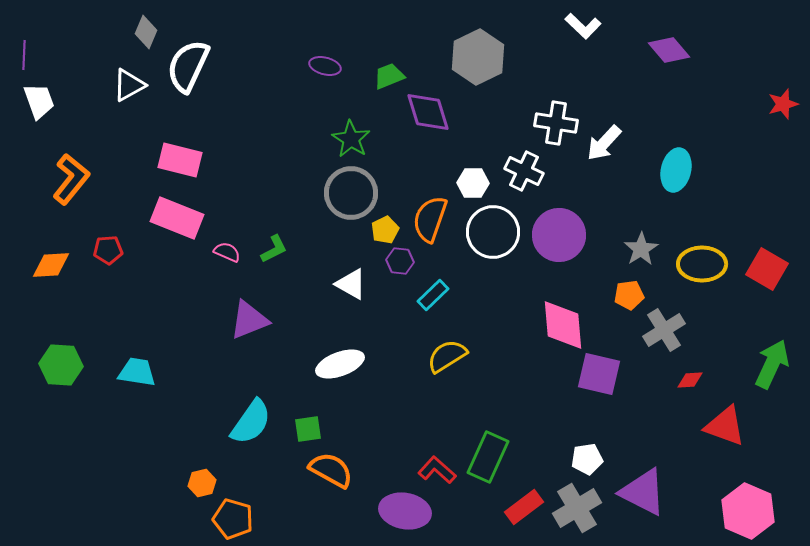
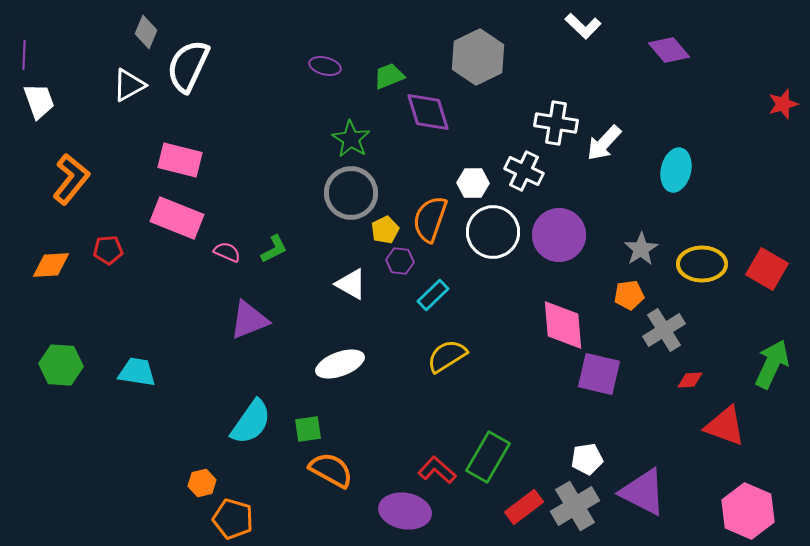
green rectangle at (488, 457): rotated 6 degrees clockwise
gray cross at (577, 508): moved 2 px left, 2 px up
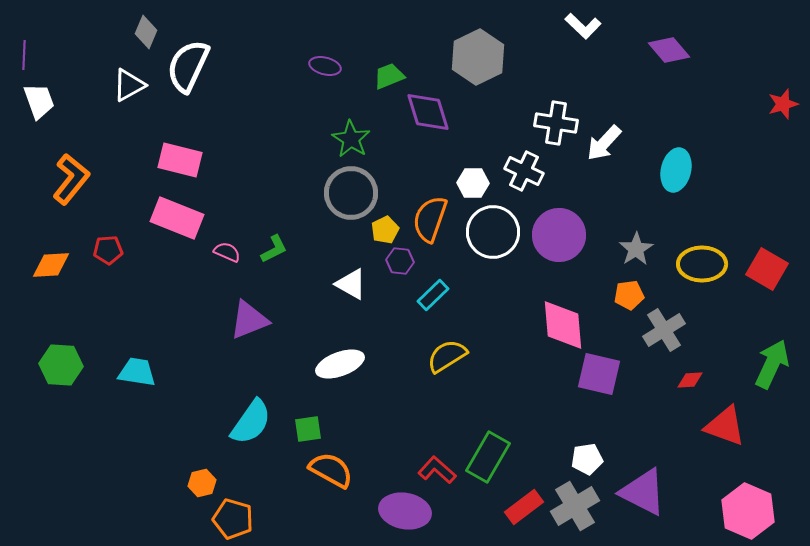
gray star at (641, 249): moved 5 px left
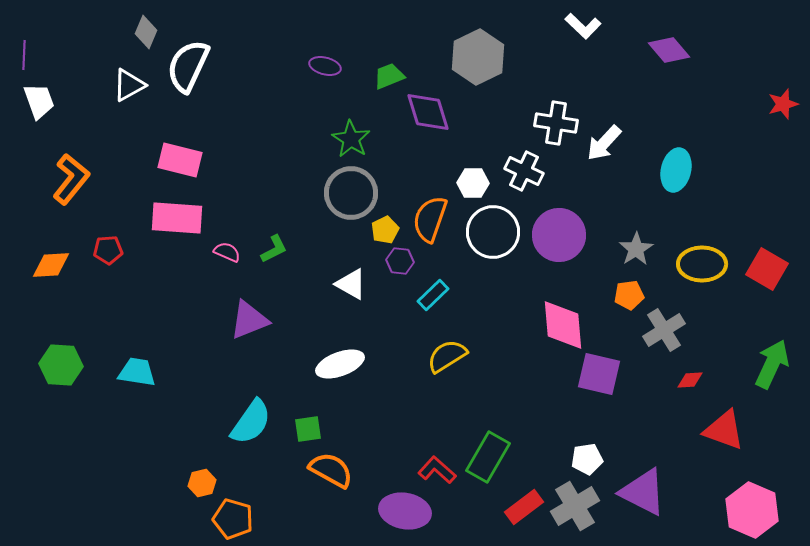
pink rectangle at (177, 218): rotated 18 degrees counterclockwise
red triangle at (725, 426): moved 1 px left, 4 px down
pink hexagon at (748, 511): moved 4 px right, 1 px up
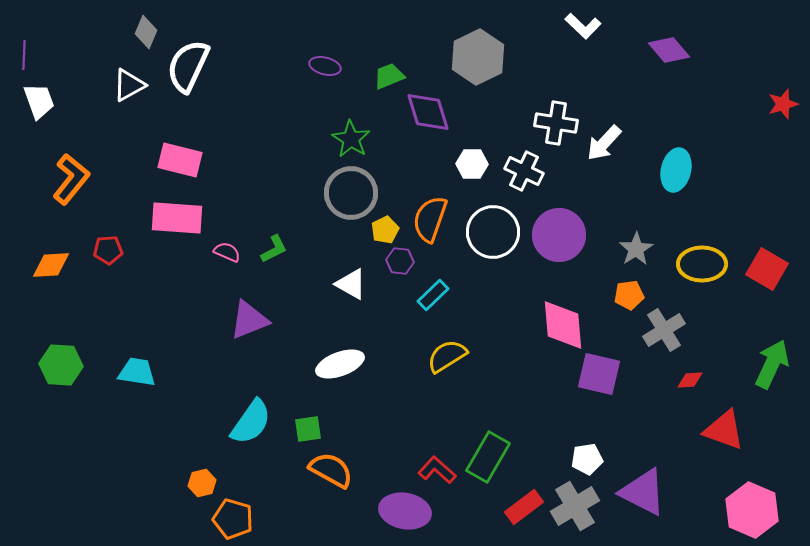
white hexagon at (473, 183): moved 1 px left, 19 px up
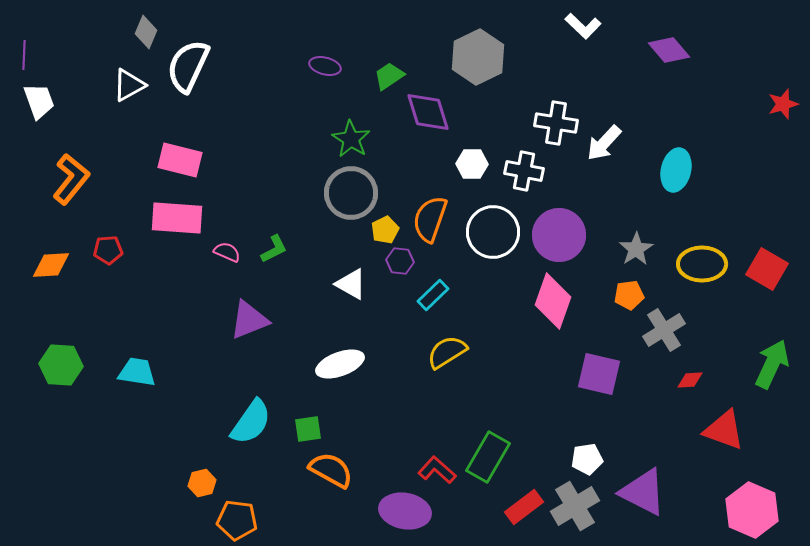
green trapezoid at (389, 76): rotated 12 degrees counterclockwise
white cross at (524, 171): rotated 15 degrees counterclockwise
pink diamond at (563, 325): moved 10 px left, 24 px up; rotated 24 degrees clockwise
yellow semicircle at (447, 356): moved 4 px up
orange pentagon at (233, 519): moved 4 px right, 1 px down; rotated 9 degrees counterclockwise
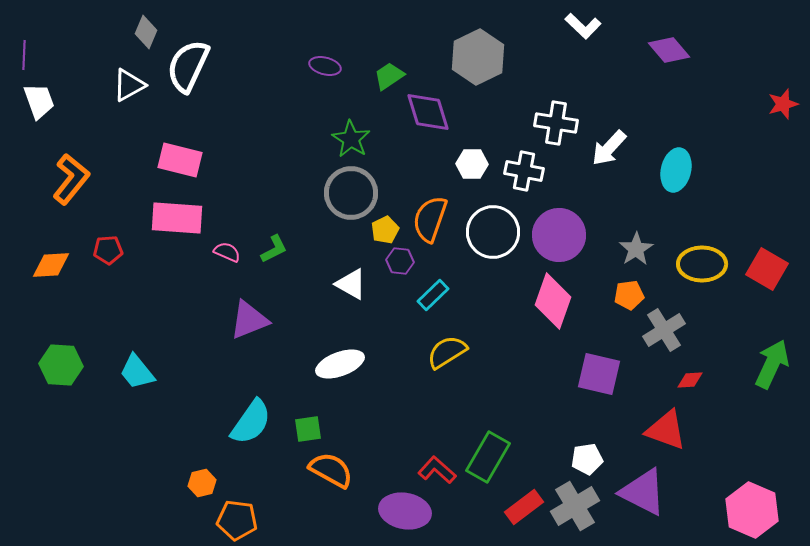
white arrow at (604, 143): moved 5 px right, 5 px down
cyan trapezoid at (137, 372): rotated 138 degrees counterclockwise
red triangle at (724, 430): moved 58 px left
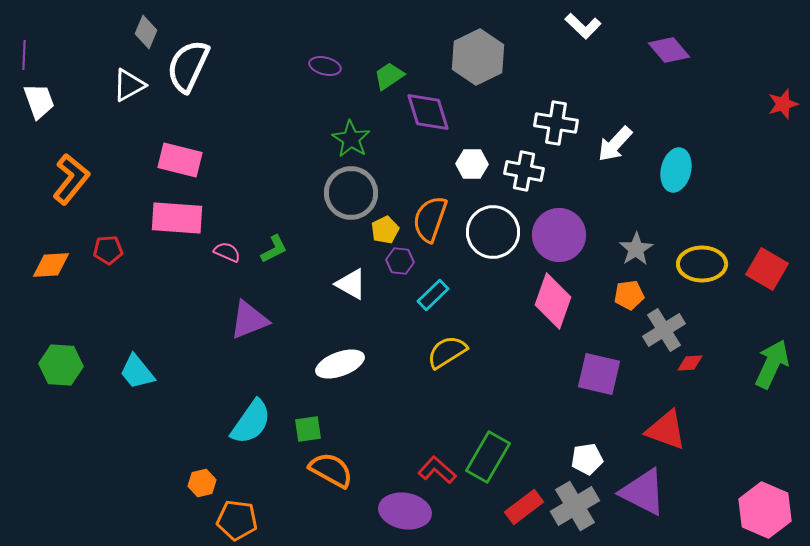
white arrow at (609, 148): moved 6 px right, 4 px up
red diamond at (690, 380): moved 17 px up
pink hexagon at (752, 510): moved 13 px right
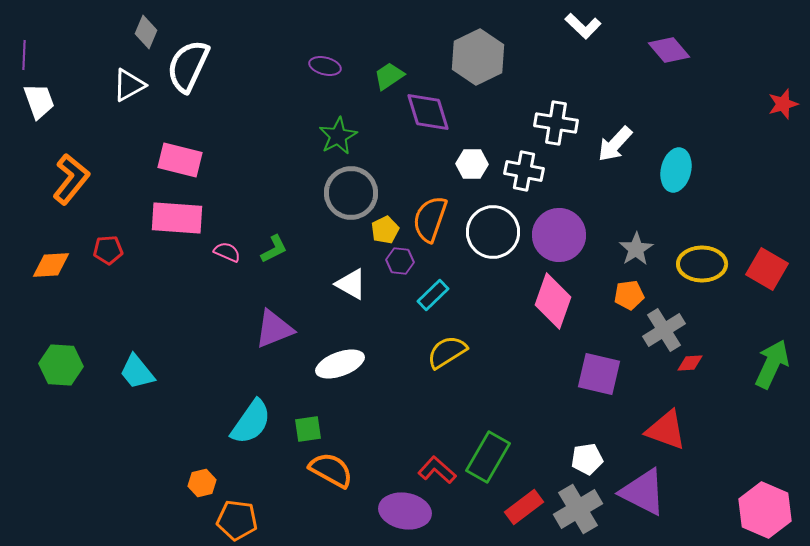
green star at (351, 139): moved 13 px left, 3 px up; rotated 12 degrees clockwise
purple triangle at (249, 320): moved 25 px right, 9 px down
gray cross at (575, 506): moved 3 px right, 3 px down
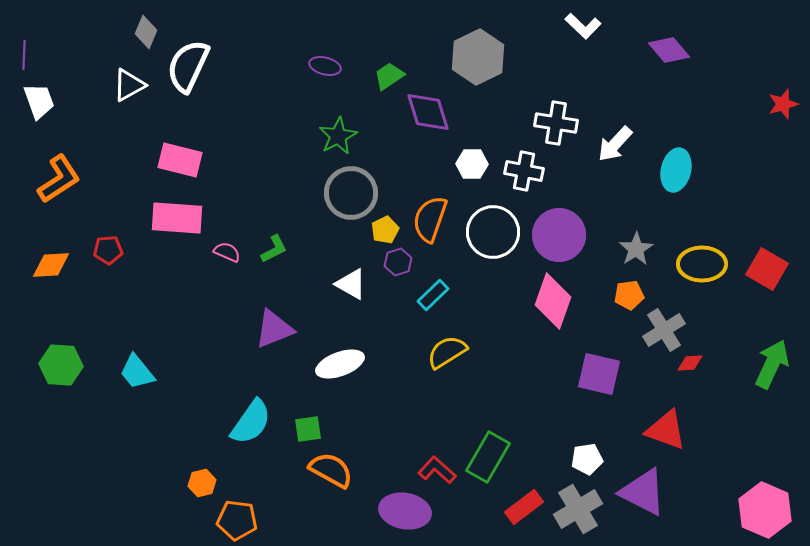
orange L-shape at (71, 179): moved 12 px left; rotated 18 degrees clockwise
purple hexagon at (400, 261): moved 2 px left, 1 px down; rotated 24 degrees counterclockwise
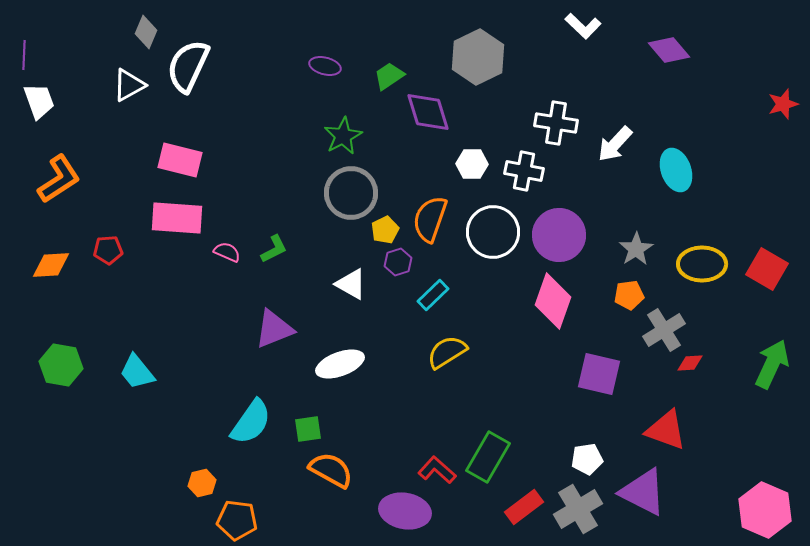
green star at (338, 136): moved 5 px right
cyan ellipse at (676, 170): rotated 33 degrees counterclockwise
green hexagon at (61, 365): rotated 6 degrees clockwise
